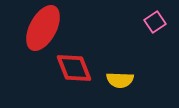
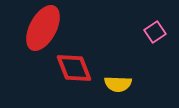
pink square: moved 10 px down
yellow semicircle: moved 2 px left, 4 px down
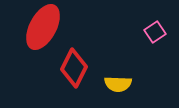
red ellipse: moved 1 px up
red diamond: rotated 48 degrees clockwise
